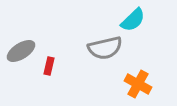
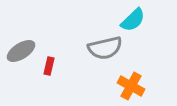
orange cross: moved 7 px left, 2 px down
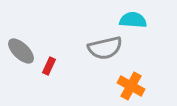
cyan semicircle: rotated 132 degrees counterclockwise
gray ellipse: rotated 76 degrees clockwise
red rectangle: rotated 12 degrees clockwise
